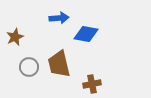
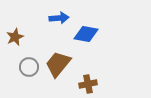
brown trapezoid: moved 1 px left; rotated 52 degrees clockwise
brown cross: moved 4 px left
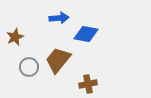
brown trapezoid: moved 4 px up
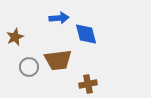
blue diamond: rotated 65 degrees clockwise
brown trapezoid: rotated 136 degrees counterclockwise
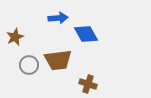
blue arrow: moved 1 px left
blue diamond: rotated 15 degrees counterclockwise
gray circle: moved 2 px up
brown cross: rotated 30 degrees clockwise
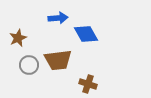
brown star: moved 3 px right, 1 px down
